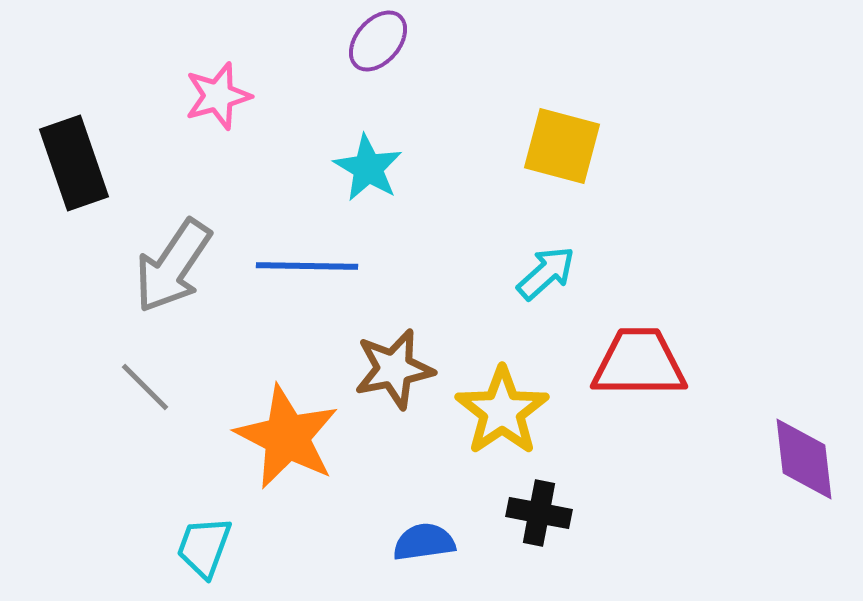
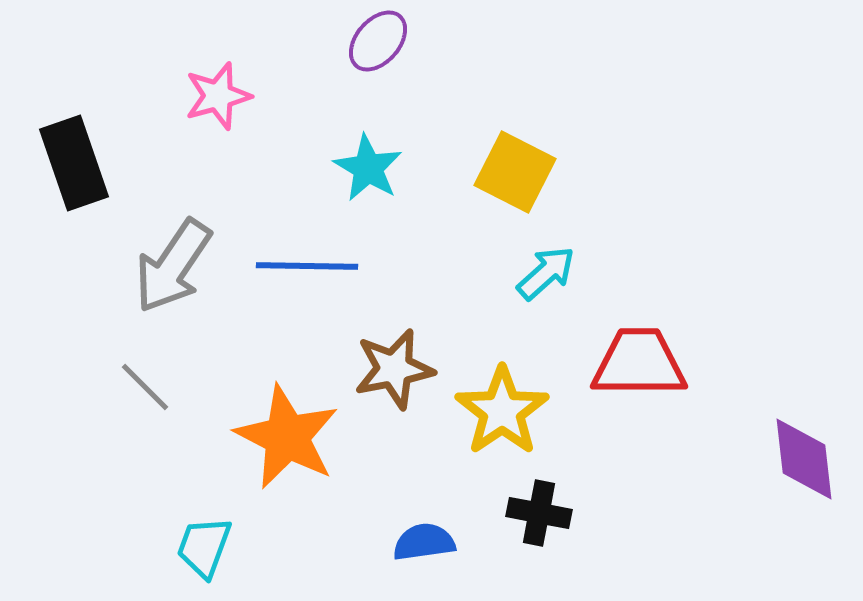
yellow square: moved 47 px left, 26 px down; rotated 12 degrees clockwise
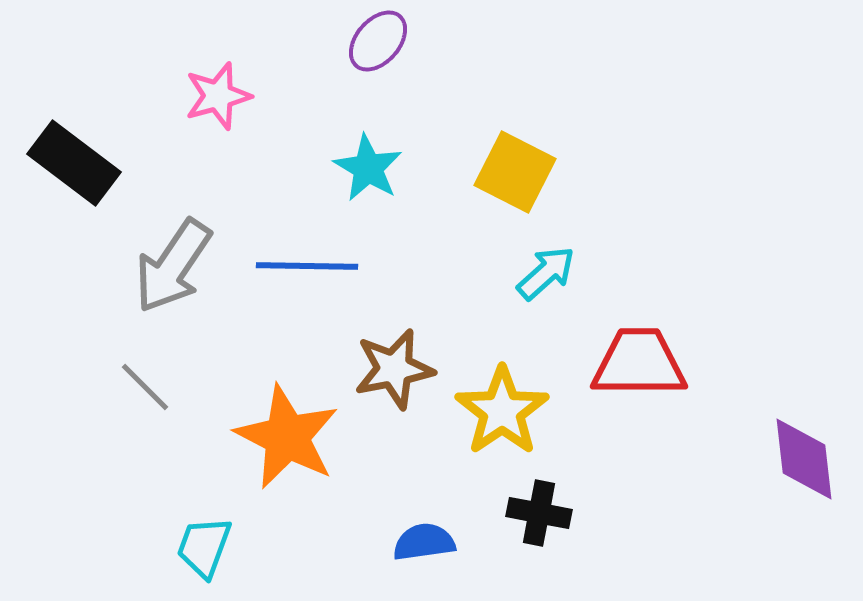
black rectangle: rotated 34 degrees counterclockwise
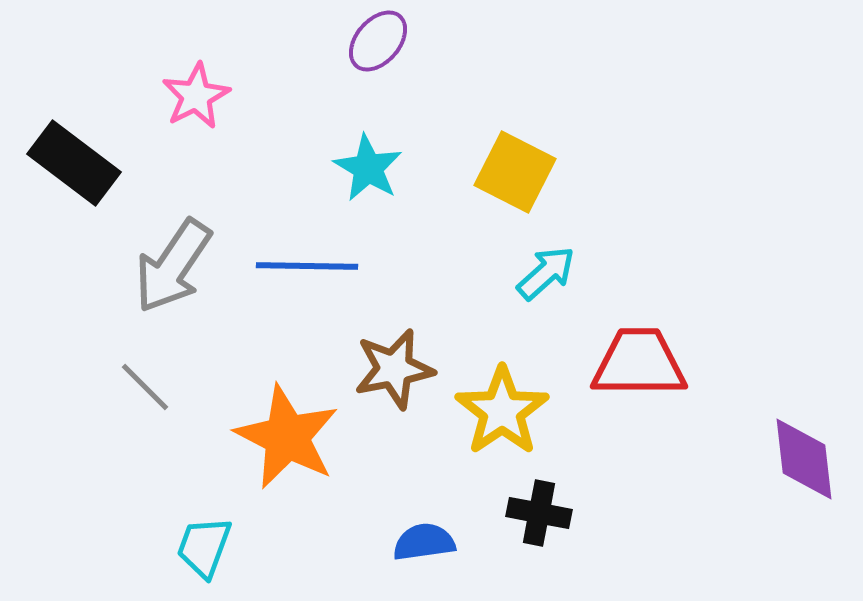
pink star: moved 22 px left; rotated 12 degrees counterclockwise
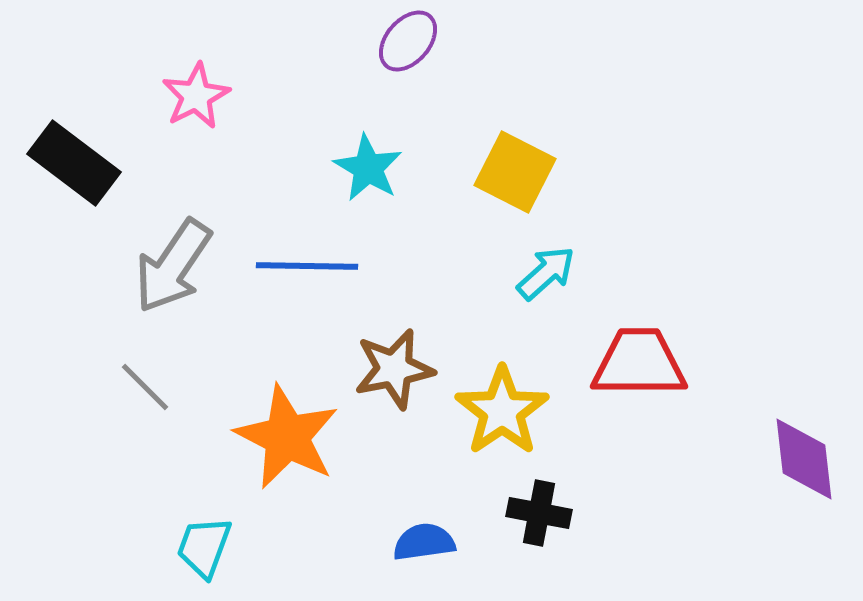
purple ellipse: moved 30 px right
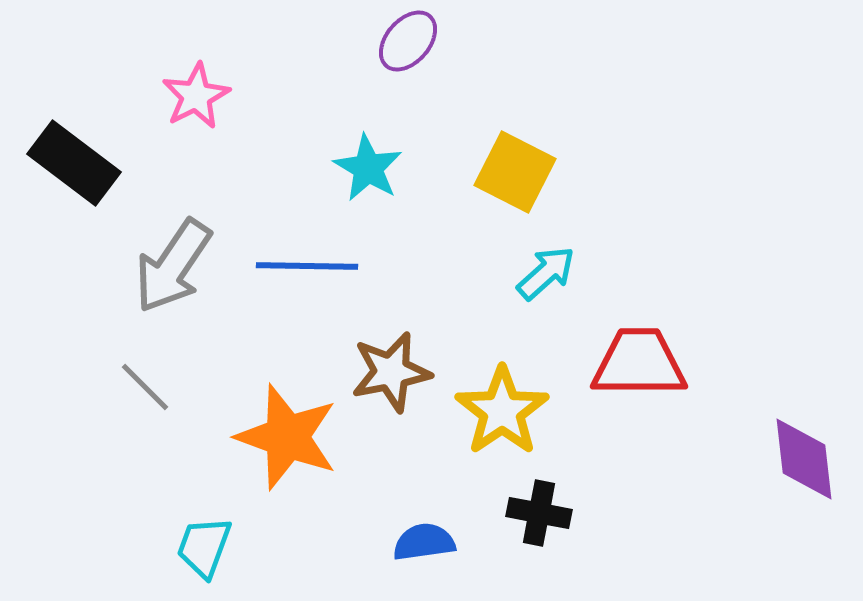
brown star: moved 3 px left, 3 px down
orange star: rotated 7 degrees counterclockwise
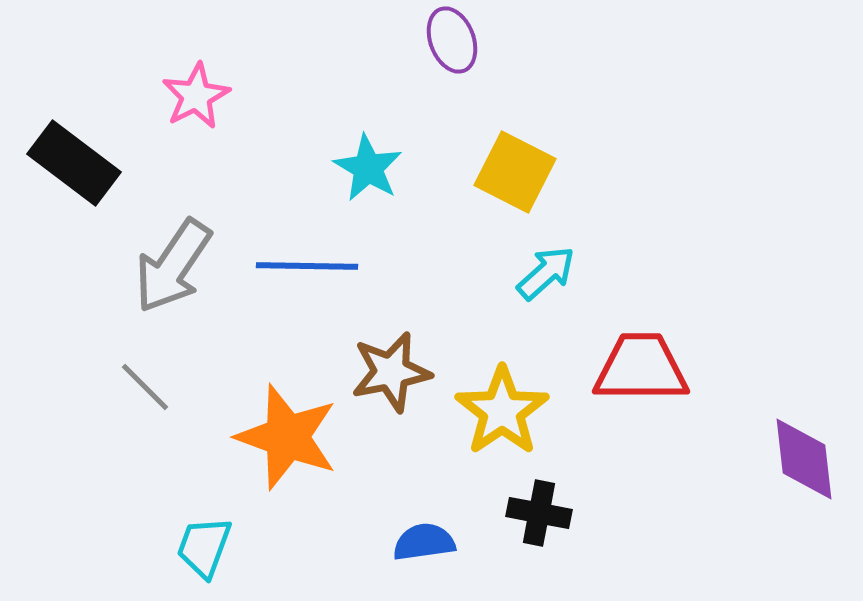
purple ellipse: moved 44 px right, 1 px up; rotated 62 degrees counterclockwise
red trapezoid: moved 2 px right, 5 px down
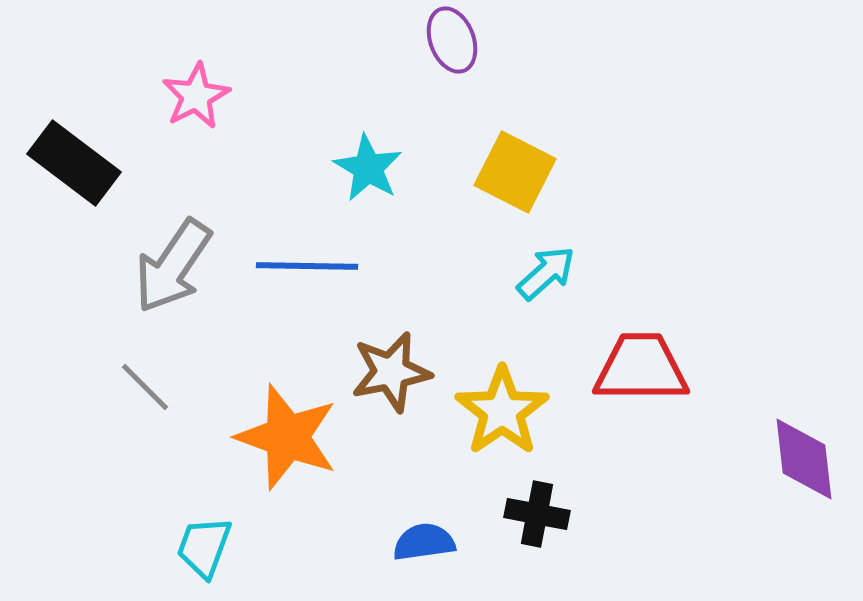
black cross: moved 2 px left, 1 px down
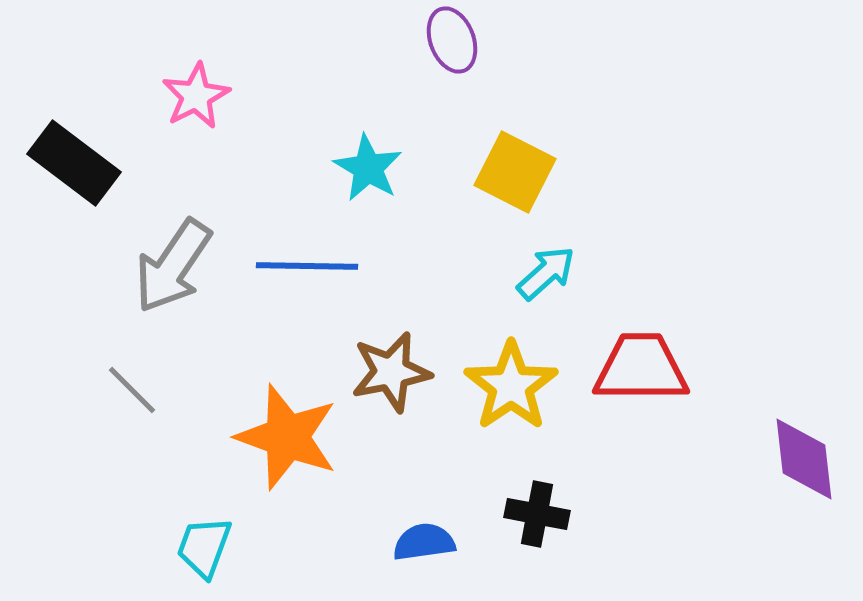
gray line: moved 13 px left, 3 px down
yellow star: moved 9 px right, 25 px up
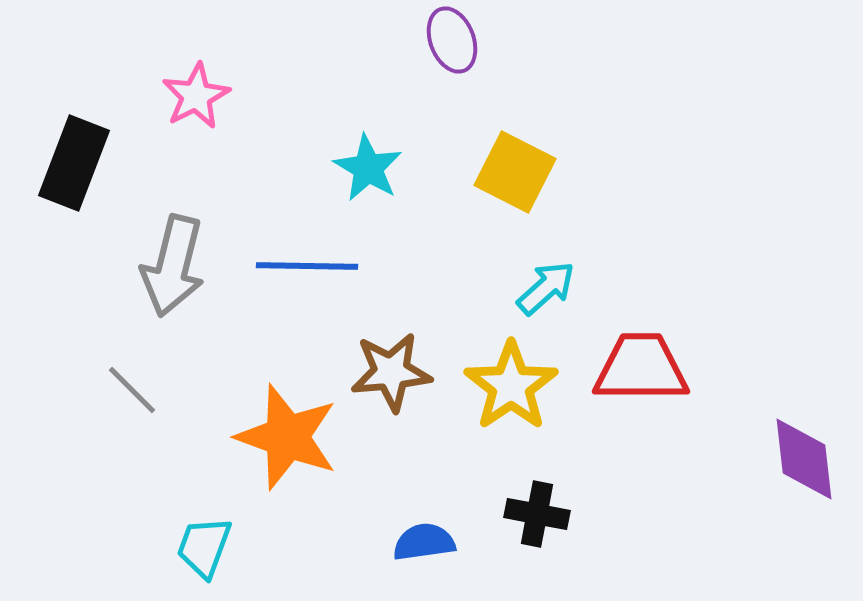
black rectangle: rotated 74 degrees clockwise
gray arrow: rotated 20 degrees counterclockwise
cyan arrow: moved 15 px down
brown star: rotated 6 degrees clockwise
